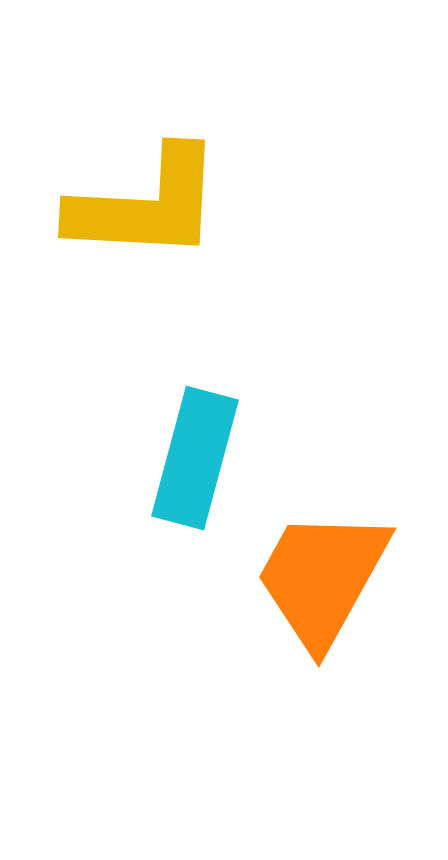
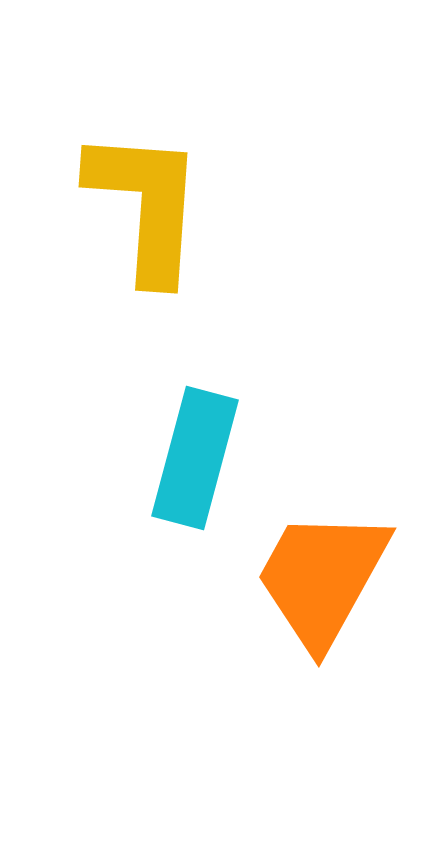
yellow L-shape: rotated 89 degrees counterclockwise
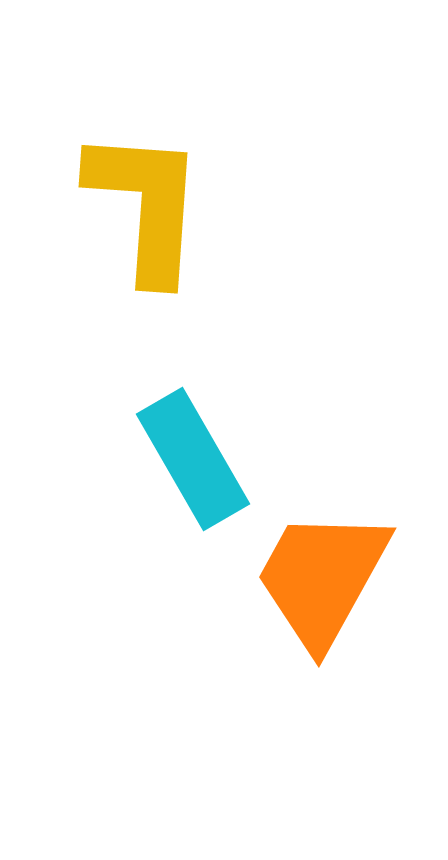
cyan rectangle: moved 2 px left, 1 px down; rotated 45 degrees counterclockwise
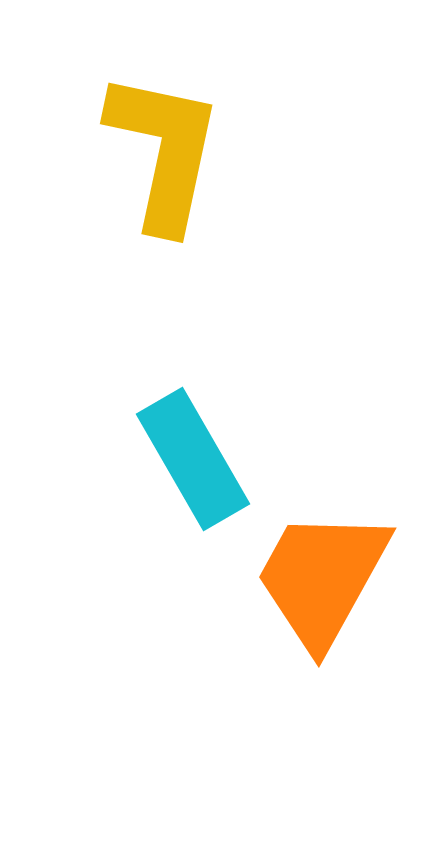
yellow L-shape: moved 18 px right, 54 px up; rotated 8 degrees clockwise
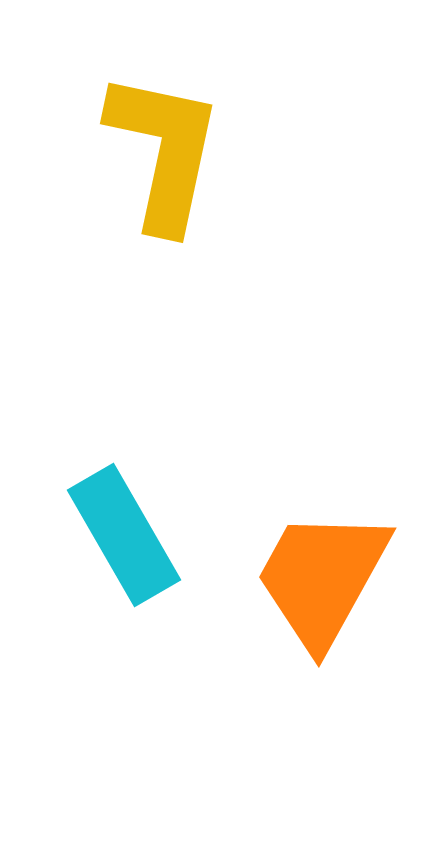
cyan rectangle: moved 69 px left, 76 px down
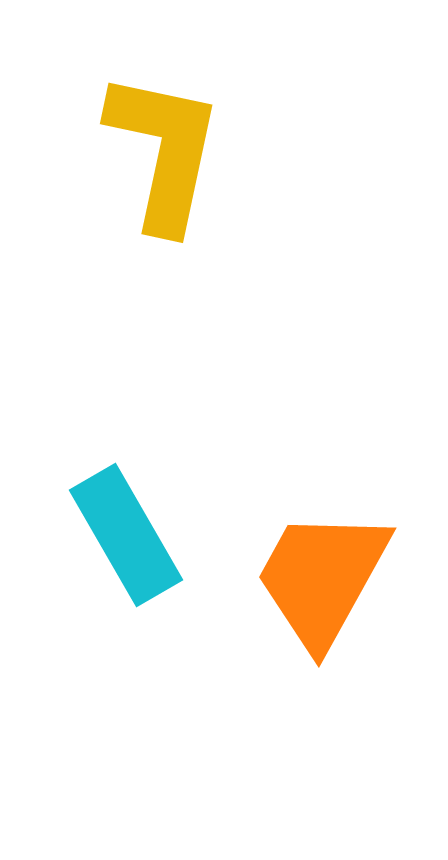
cyan rectangle: moved 2 px right
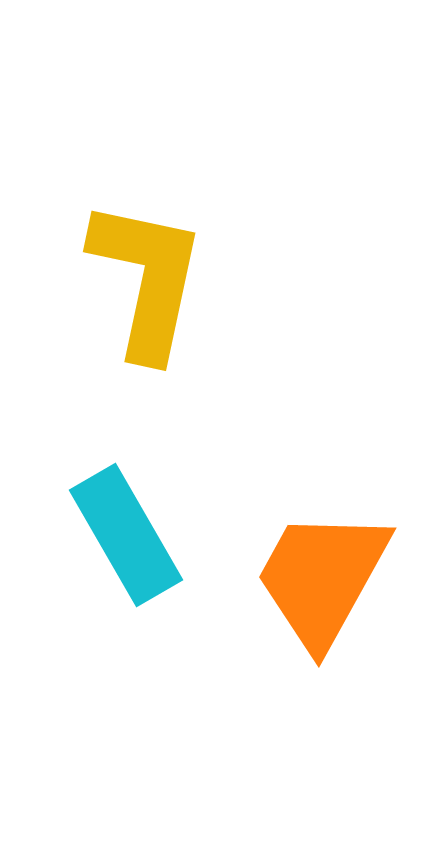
yellow L-shape: moved 17 px left, 128 px down
